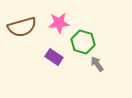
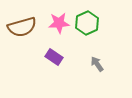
green hexagon: moved 4 px right, 19 px up; rotated 20 degrees clockwise
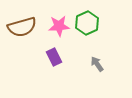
pink star: moved 3 px down
purple rectangle: rotated 30 degrees clockwise
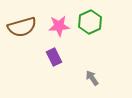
green hexagon: moved 3 px right, 1 px up
gray arrow: moved 5 px left, 14 px down
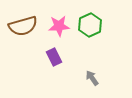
green hexagon: moved 3 px down
brown semicircle: moved 1 px right, 1 px up
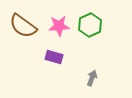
brown semicircle: rotated 52 degrees clockwise
purple rectangle: rotated 48 degrees counterclockwise
gray arrow: rotated 56 degrees clockwise
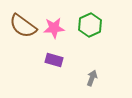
pink star: moved 5 px left, 2 px down
purple rectangle: moved 3 px down
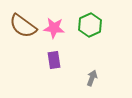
pink star: rotated 10 degrees clockwise
purple rectangle: rotated 66 degrees clockwise
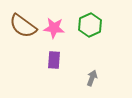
purple rectangle: rotated 12 degrees clockwise
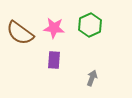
brown semicircle: moved 3 px left, 7 px down
